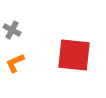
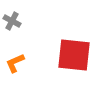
gray cross: moved 9 px up
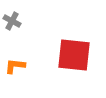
orange L-shape: moved 3 px down; rotated 30 degrees clockwise
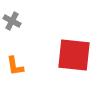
orange L-shape: rotated 105 degrees counterclockwise
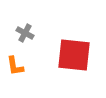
gray cross: moved 13 px right, 12 px down
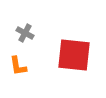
orange L-shape: moved 3 px right
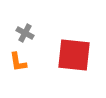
orange L-shape: moved 4 px up
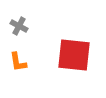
gray cross: moved 6 px left, 7 px up
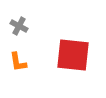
red square: moved 1 px left
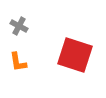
red square: moved 2 px right; rotated 12 degrees clockwise
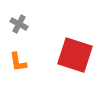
gray cross: moved 2 px up
